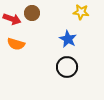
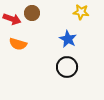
orange semicircle: moved 2 px right
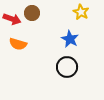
yellow star: rotated 21 degrees clockwise
blue star: moved 2 px right
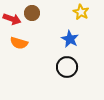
orange semicircle: moved 1 px right, 1 px up
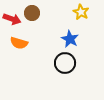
black circle: moved 2 px left, 4 px up
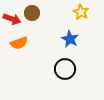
orange semicircle: rotated 36 degrees counterclockwise
black circle: moved 6 px down
